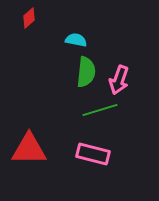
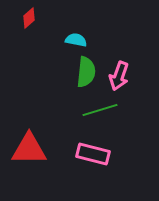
pink arrow: moved 4 px up
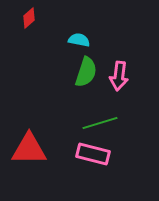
cyan semicircle: moved 3 px right
green semicircle: rotated 12 degrees clockwise
pink arrow: rotated 12 degrees counterclockwise
green line: moved 13 px down
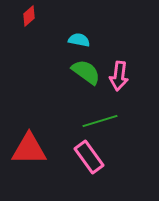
red diamond: moved 2 px up
green semicircle: rotated 72 degrees counterclockwise
green line: moved 2 px up
pink rectangle: moved 4 px left, 3 px down; rotated 40 degrees clockwise
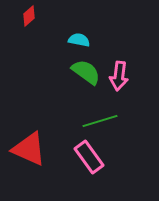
red triangle: rotated 24 degrees clockwise
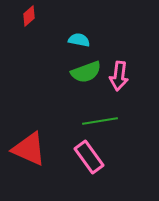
green semicircle: rotated 124 degrees clockwise
green line: rotated 8 degrees clockwise
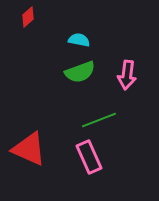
red diamond: moved 1 px left, 1 px down
green semicircle: moved 6 px left
pink arrow: moved 8 px right, 1 px up
green line: moved 1 px left, 1 px up; rotated 12 degrees counterclockwise
pink rectangle: rotated 12 degrees clockwise
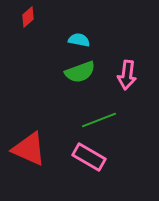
pink rectangle: rotated 36 degrees counterclockwise
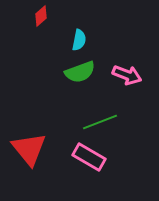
red diamond: moved 13 px right, 1 px up
cyan semicircle: rotated 90 degrees clockwise
pink arrow: rotated 76 degrees counterclockwise
green line: moved 1 px right, 2 px down
red triangle: rotated 27 degrees clockwise
